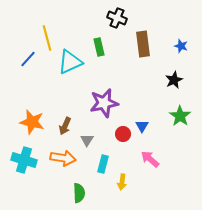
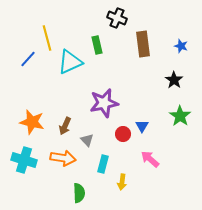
green rectangle: moved 2 px left, 2 px up
black star: rotated 12 degrees counterclockwise
gray triangle: rotated 16 degrees counterclockwise
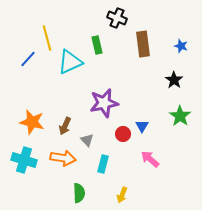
yellow arrow: moved 13 px down; rotated 14 degrees clockwise
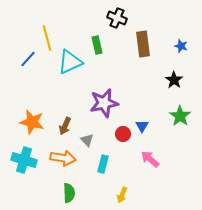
green semicircle: moved 10 px left
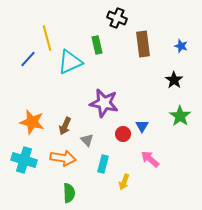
purple star: rotated 24 degrees clockwise
yellow arrow: moved 2 px right, 13 px up
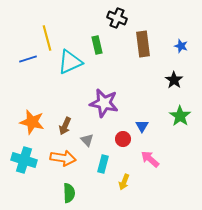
blue line: rotated 30 degrees clockwise
red circle: moved 5 px down
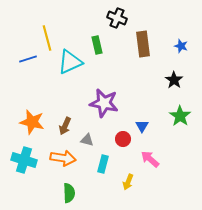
gray triangle: rotated 32 degrees counterclockwise
yellow arrow: moved 4 px right
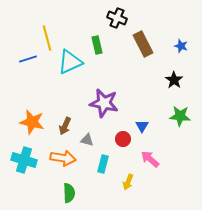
brown rectangle: rotated 20 degrees counterclockwise
green star: rotated 30 degrees counterclockwise
